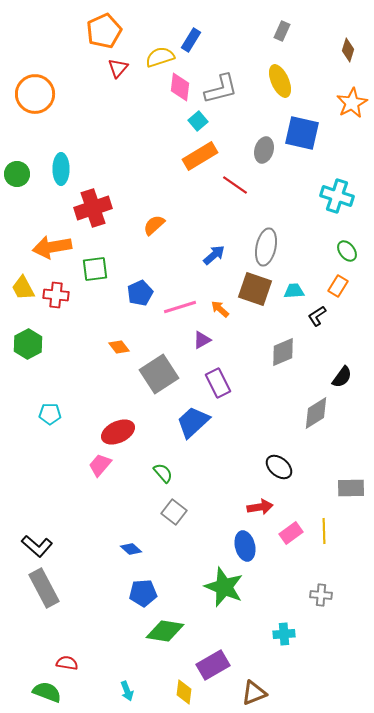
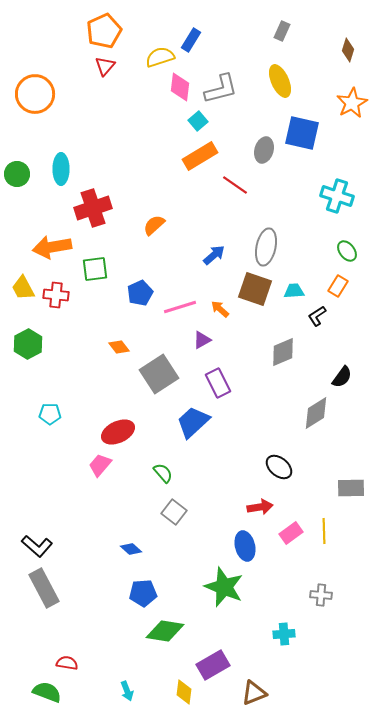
red triangle at (118, 68): moved 13 px left, 2 px up
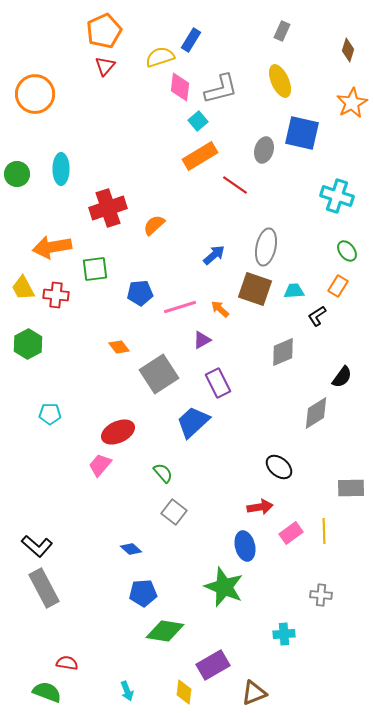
red cross at (93, 208): moved 15 px right
blue pentagon at (140, 293): rotated 20 degrees clockwise
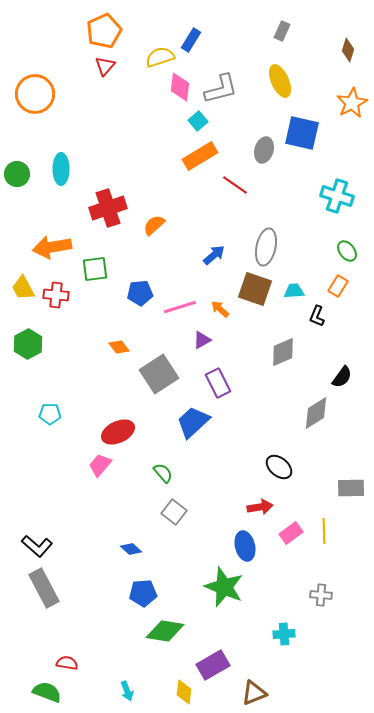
black L-shape at (317, 316): rotated 35 degrees counterclockwise
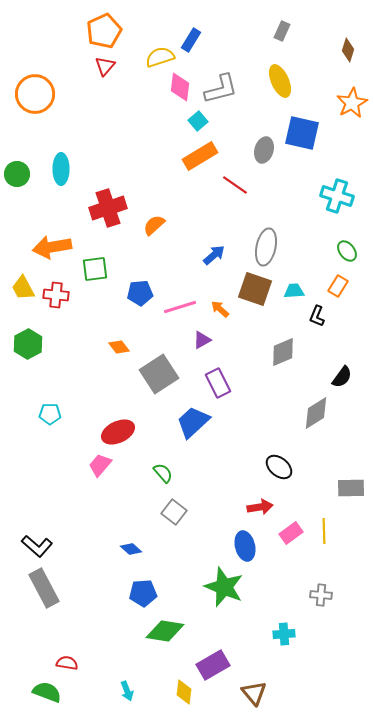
brown triangle at (254, 693): rotated 48 degrees counterclockwise
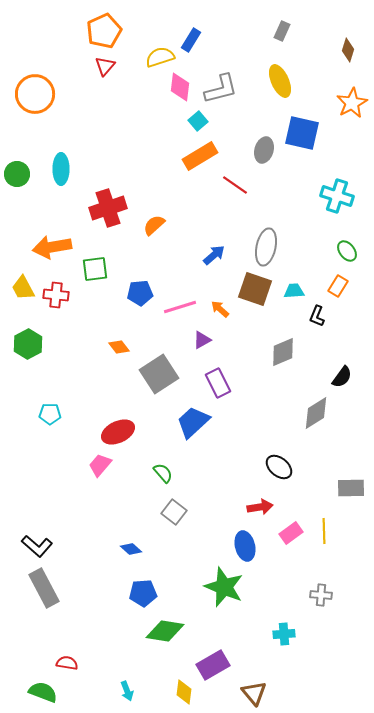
green semicircle at (47, 692): moved 4 px left
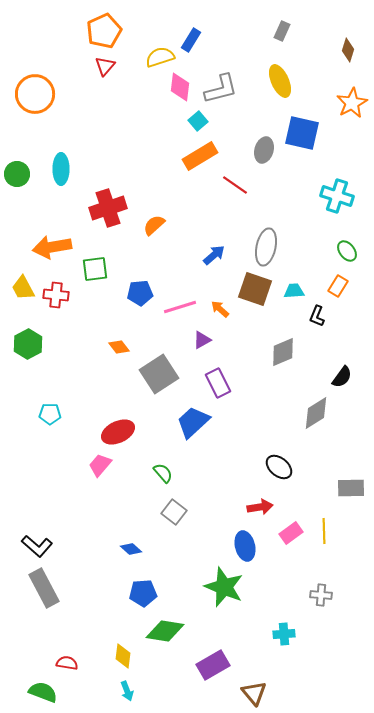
yellow diamond at (184, 692): moved 61 px left, 36 px up
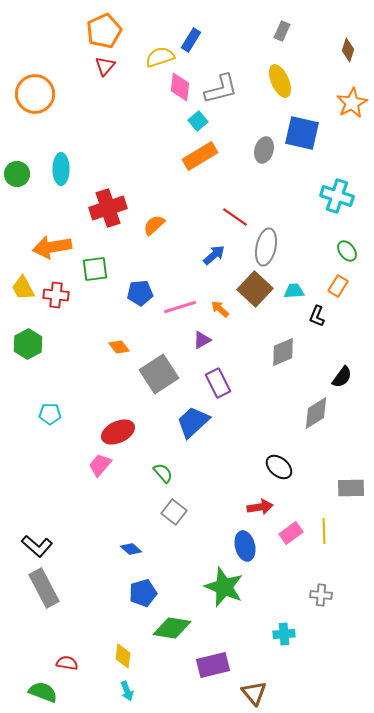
red line at (235, 185): moved 32 px down
brown square at (255, 289): rotated 24 degrees clockwise
blue pentagon at (143, 593): rotated 12 degrees counterclockwise
green diamond at (165, 631): moved 7 px right, 3 px up
purple rectangle at (213, 665): rotated 16 degrees clockwise
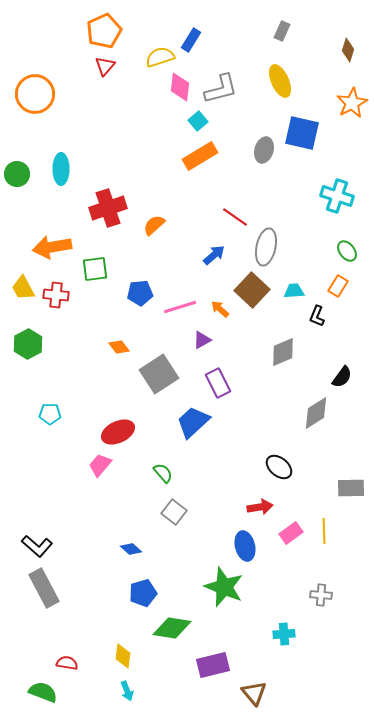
brown square at (255, 289): moved 3 px left, 1 px down
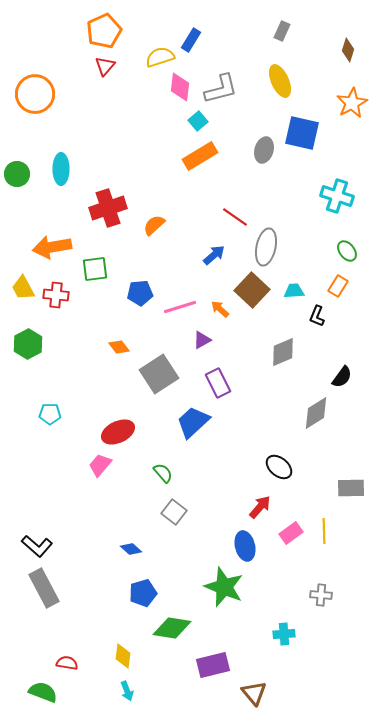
red arrow at (260, 507): rotated 40 degrees counterclockwise
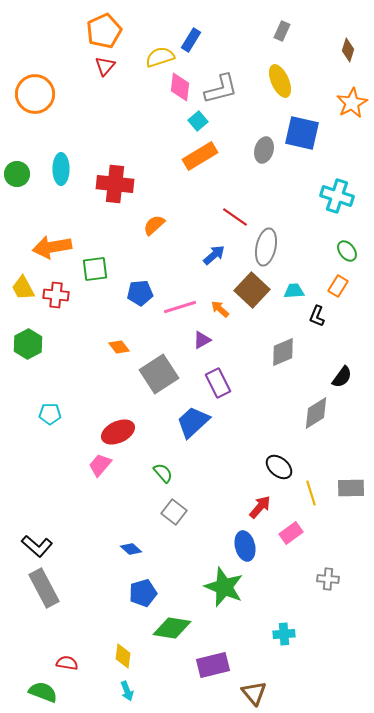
red cross at (108, 208): moved 7 px right, 24 px up; rotated 24 degrees clockwise
yellow line at (324, 531): moved 13 px left, 38 px up; rotated 15 degrees counterclockwise
gray cross at (321, 595): moved 7 px right, 16 px up
